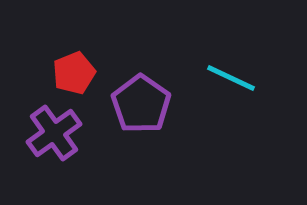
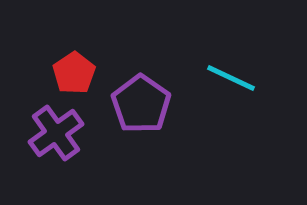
red pentagon: rotated 12 degrees counterclockwise
purple cross: moved 2 px right
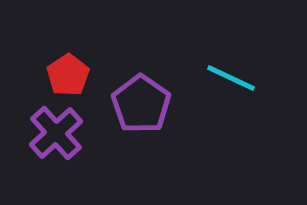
red pentagon: moved 6 px left, 2 px down
purple cross: rotated 6 degrees counterclockwise
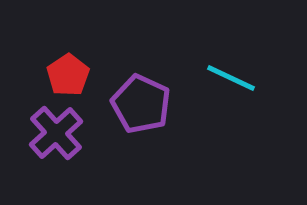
purple pentagon: rotated 10 degrees counterclockwise
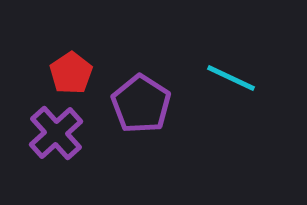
red pentagon: moved 3 px right, 2 px up
purple pentagon: rotated 8 degrees clockwise
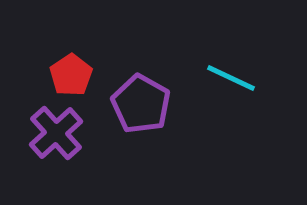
red pentagon: moved 2 px down
purple pentagon: rotated 4 degrees counterclockwise
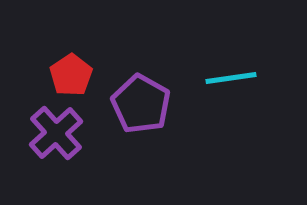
cyan line: rotated 33 degrees counterclockwise
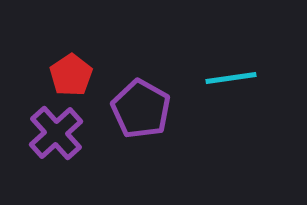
purple pentagon: moved 5 px down
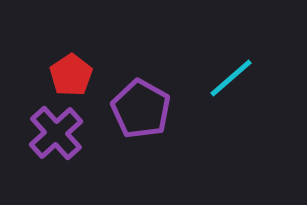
cyan line: rotated 33 degrees counterclockwise
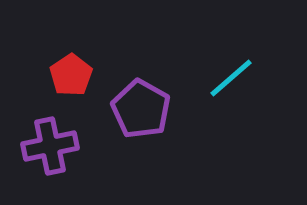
purple cross: moved 6 px left, 13 px down; rotated 30 degrees clockwise
